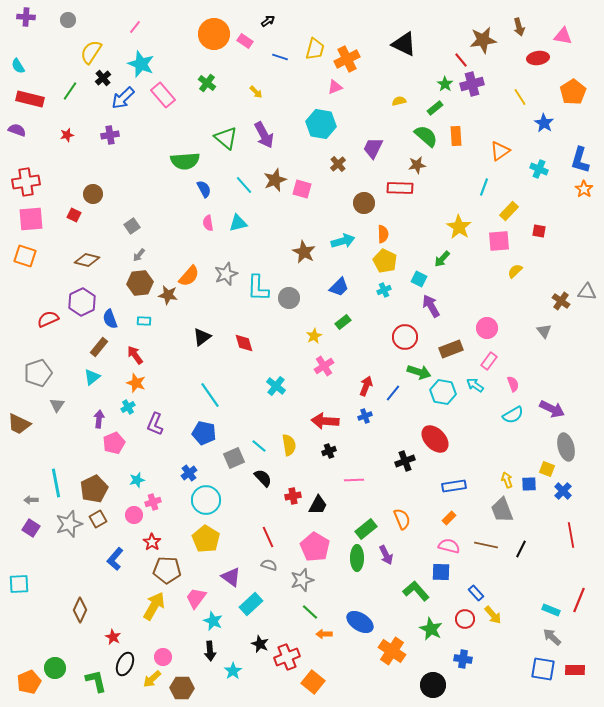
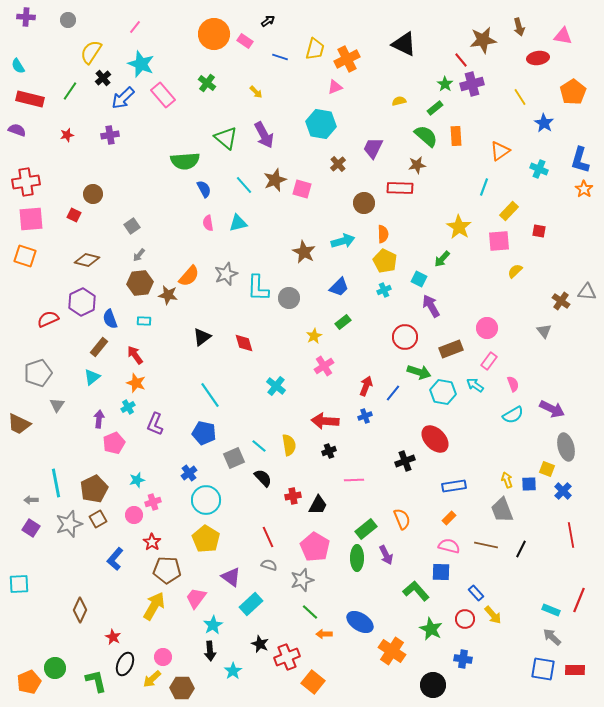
cyan star at (213, 621): moved 4 px down; rotated 18 degrees clockwise
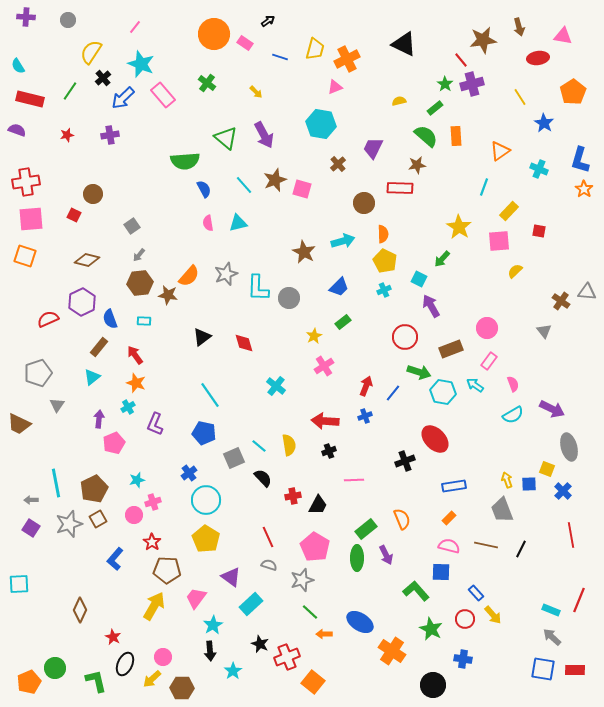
pink rectangle at (245, 41): moved 2 px down
gray ellipse at (566, 447): moved 3 px right
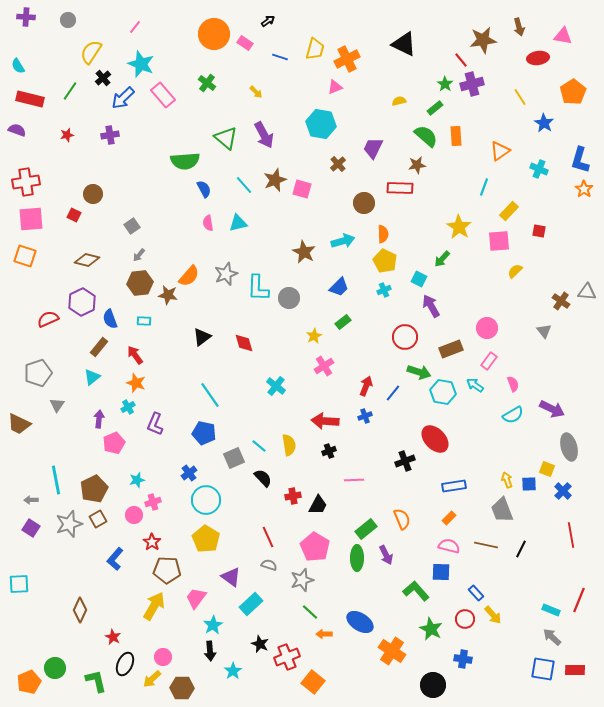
cyan line at (56, 483): moved 3 px up
